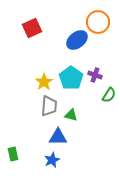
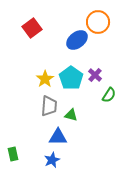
red square: rotated 12 degrees counterclockwise
purple cross: rotated 24 degrees clockwise
yellow star: moved 1 px right, 3 px up
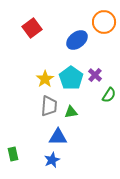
orange circle: moved 6 px right
green triangle: moved 3 px up; rotated 24 degrees counterclockwise
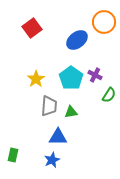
purple cross: rotated 16 degrees counterclockwise
yellow star: moved 9 px left
green rectangle: moved 1 px down; rotated 24 degrees clockwise
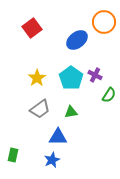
yellow star: moved 1 px right, 1 px up
gray trapezoid: moved 9 px left, 3 px down; rotated 50 degrees clockwise
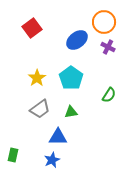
purple cross: moved 13 px right, 28 px up
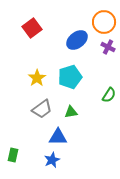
cyan pentagon: moved 1 px left, 1 px up; rotated 20 degrees clockwise
gray trapezoid: moved 2 px right
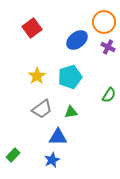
yellow star: moved 2 px up
green rectangle: rotated 32 degrees clockwise
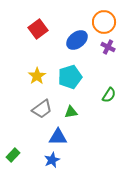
red square: moved 6 px right, 1 px down
